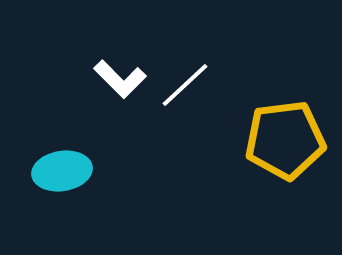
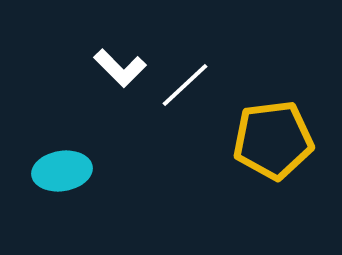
white L-shape: moved 11 px up
yellow pentagon: moved 12 px left
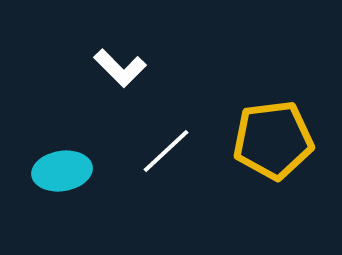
white line: moved 19 px left, 66 px down
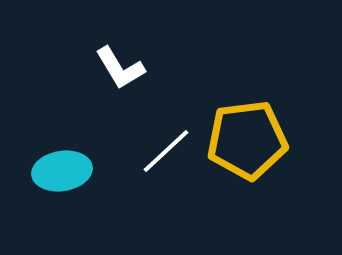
white L-shape: rotated 14 degrees clockwise
yellow pentagon: moved 26 px left
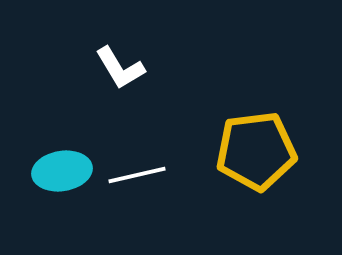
yellow pentagon: moved 9 px right, 11 px down
white line: moved 29 px left, 24 px down; rotated 30 degrees clockwise
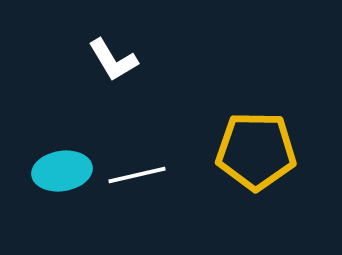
white L-shape: moved 7 px left, 8 px up
yellow pentagon: rotated 8 degrees clockwise
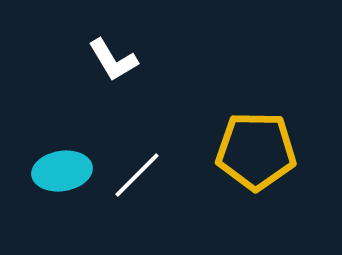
white line: rotated 32 degrees counterclockwise
